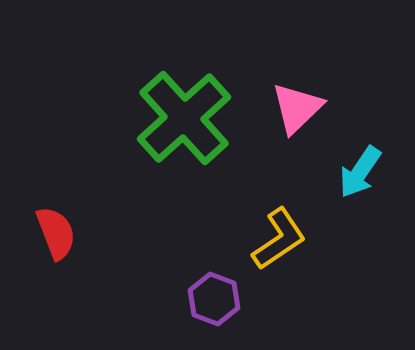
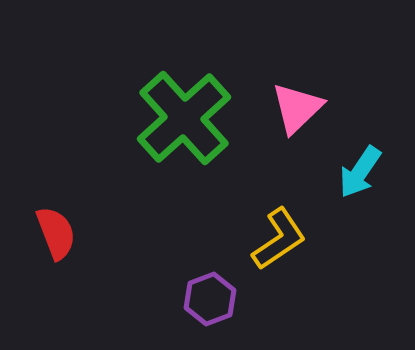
purple hexagon: moved 4 px left; rotated 18 degrees clockwise
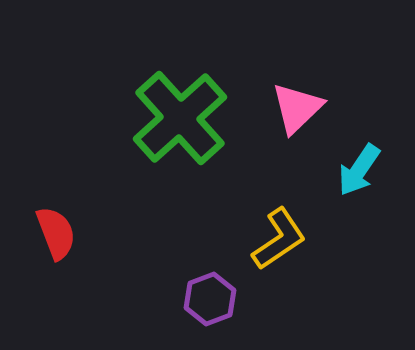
green cross: moved 4 px left
cyan arrow: moved 1 px left, 2 px up
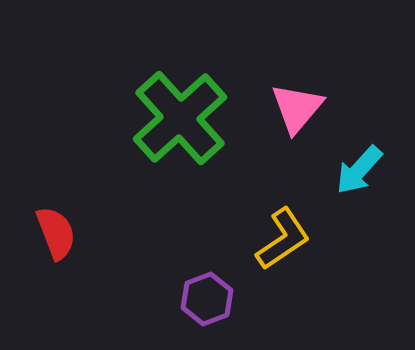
pink triangle: rotated 6 degrees counterclockwise
cyan arrow: rotated 8 degrees clockwise
yellow L-shape: moved 4 px right
purple hexagon: moved 3 px left
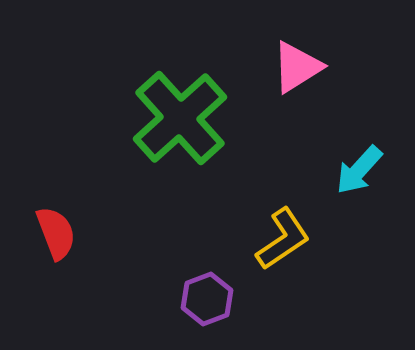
pink triangle: moved 41 px up; rotated 18 degrees clockwise
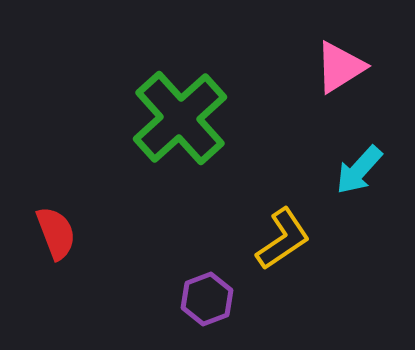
pink triangle: moved 43 px right
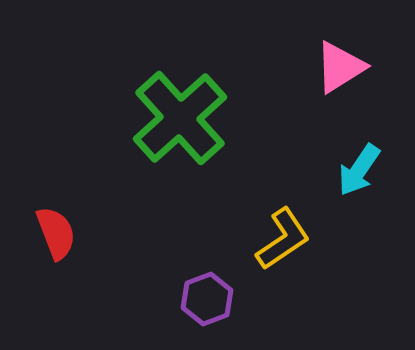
cyan arrow: rotated 8 degrees counterclockwise
